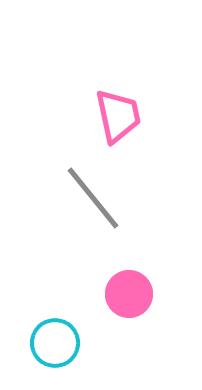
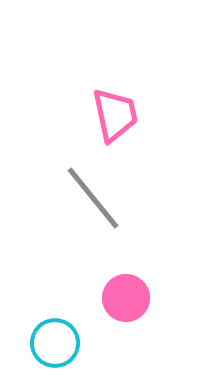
pink trapezoid: moved 3 px left, 1 px up
pink circle: moved 3 px left, 4 px down
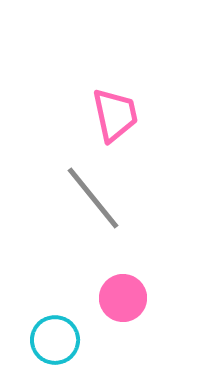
pink circle: moved 3 px left
cyan circle: moved 3 px up
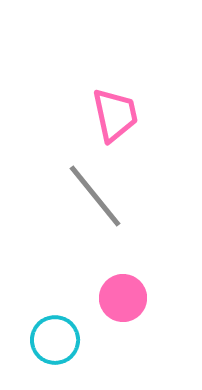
gray line: moved 2 px right, 2 px up
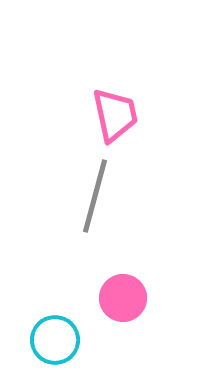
gray line: rotated 54 degrees clockwise
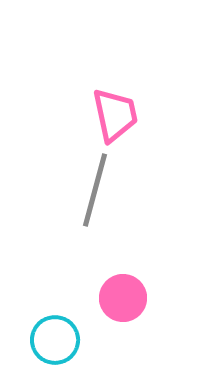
gray line: moved 6 px up
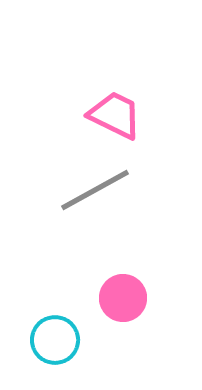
pink trapezoid: rotated 52 degrees counterclockwise
gray line: rotated 46 degrees clockwise
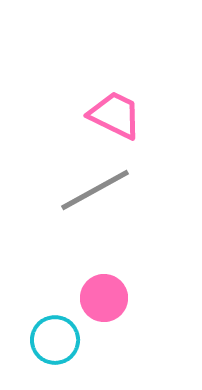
pink circle: moved 19 px left
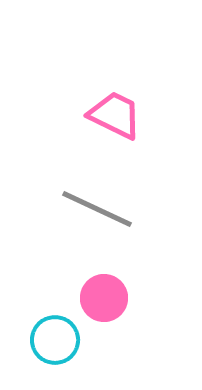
gray line: moved 2 px right, 19 px down; rotated 54 degrees clockwise
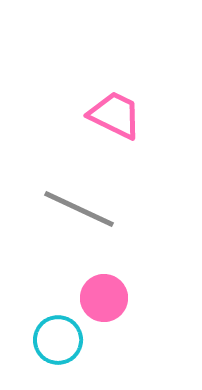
gray line: moved 18 px left
cyan circle: moved 3 px right
